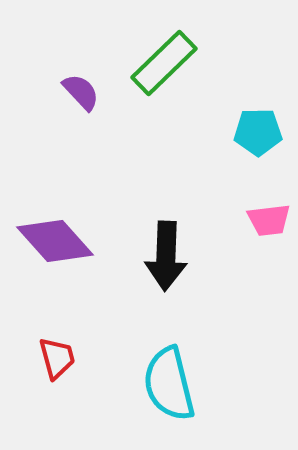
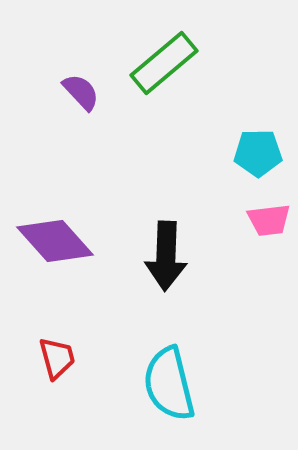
green rectangle: rotated 4 degrees clockwise
cyan pentagon: moved 21 px down
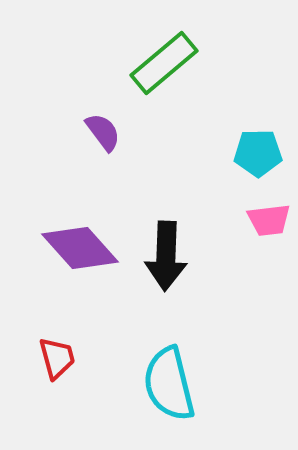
purple semicircle: moved 22 px right, 40 px down; rotated 6 degrees clockwise
purple diamond: moved 25 px right, 7 px down
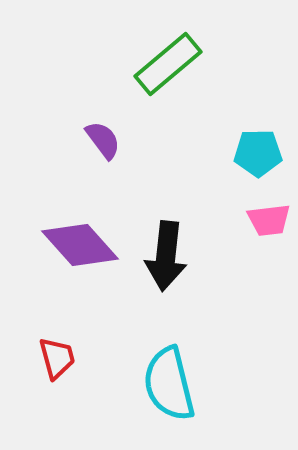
green rectangle: moved 4 px right, 1 px down
purple semicircle: moved 8 px down
purple diamond: moved 3 px up
black arrow: rotated 4 degrees clockwise
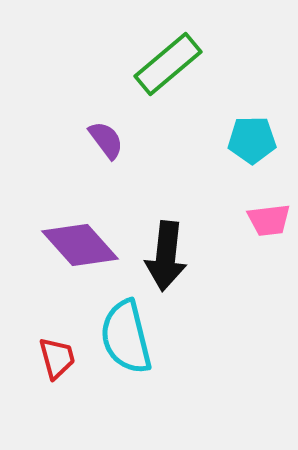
purple semicircle: moved 3 px right
cyan pentagon: moved 6 px left, 13 px up
cyan semicircle: moved 43 px left, 47 px up
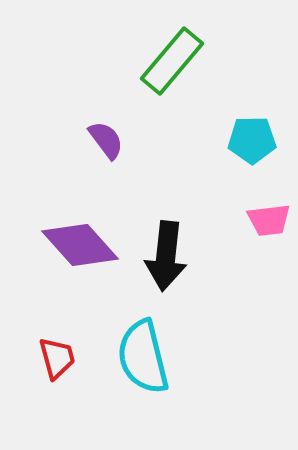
green rectangle: moved 4 px right, 3 px up; rotated 10 degrees counterclockwise
cyan semicircle: moved 17 px right, 20 px down
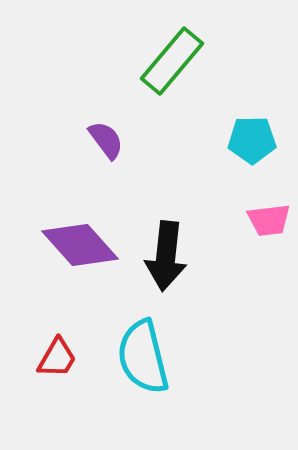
red trapezoid: rotated 45 degrees clockwise
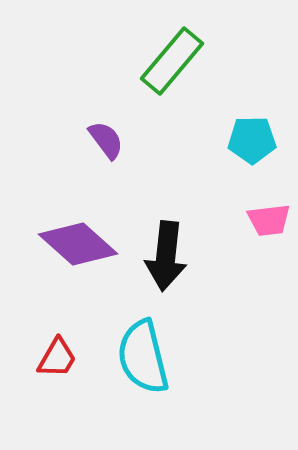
purple diamond: moved 2 px left, 1 px up; rotated 6 degrees counterclockwise
